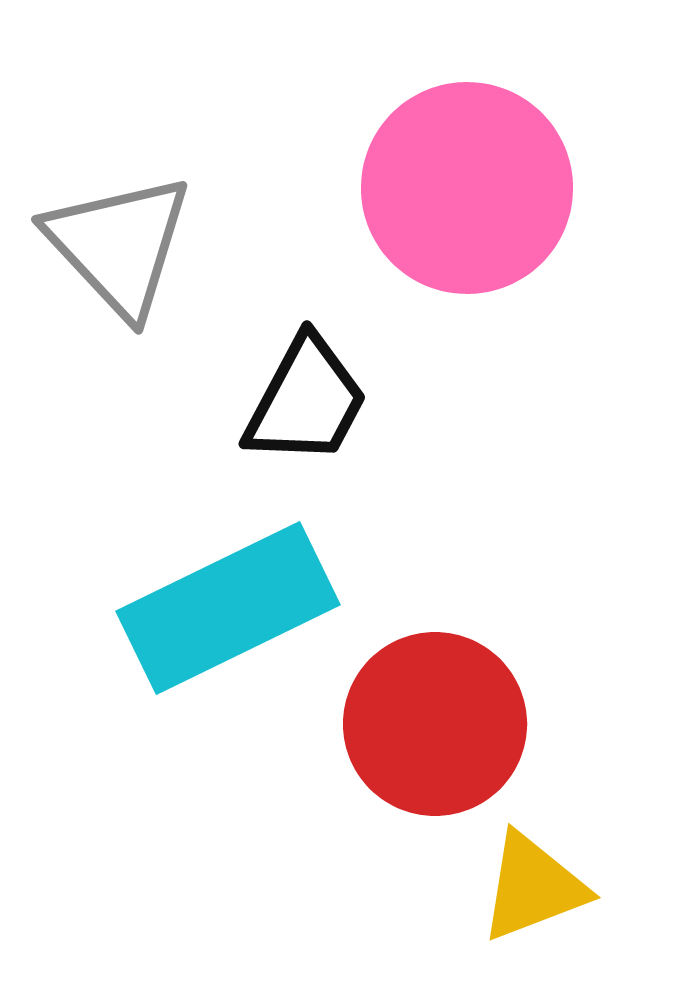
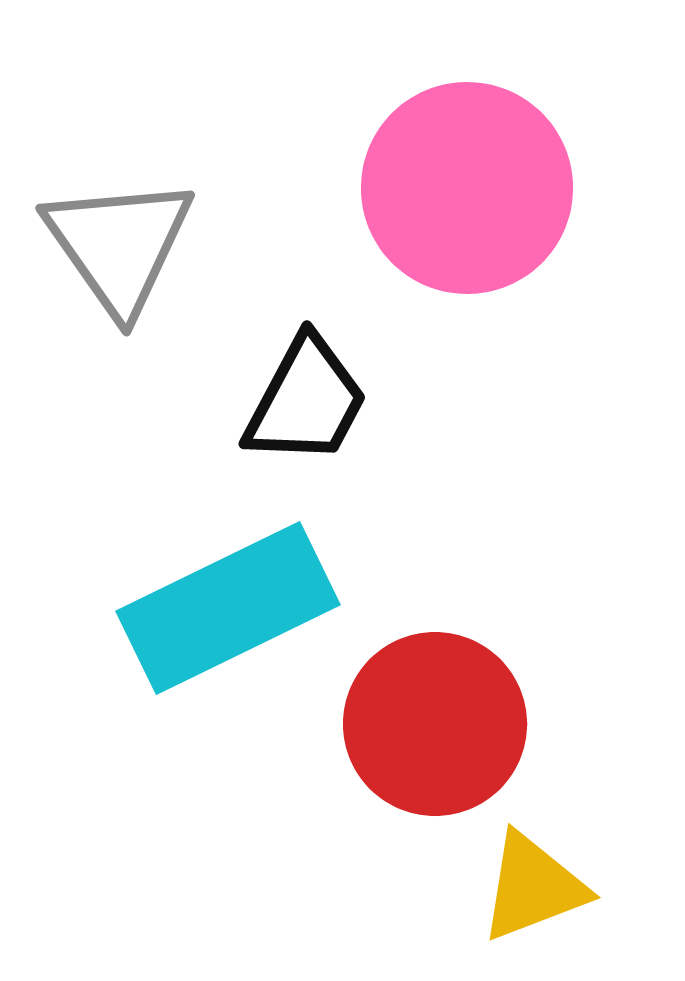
gray triangle: rotated 8 degrees clockwise
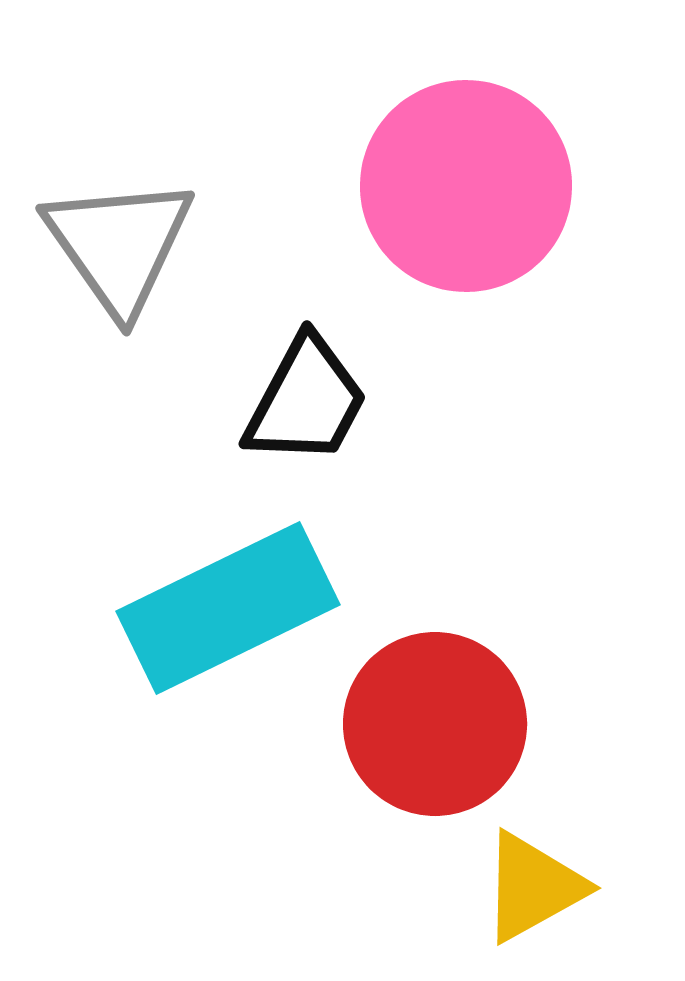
pink circle: moved 1 px left, 2 px up
yellow triangle: rotated 8 degrees counterclockwise
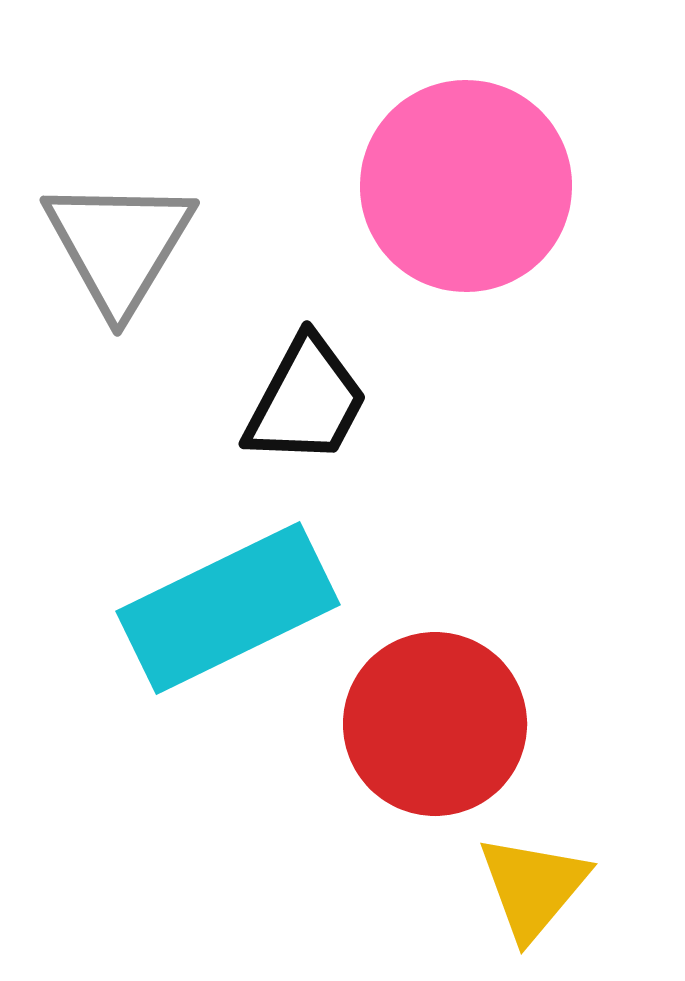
gray triangle: rotated 6 degrees clockwise
yellow triangle: rotated 21 degrees counterclockwise
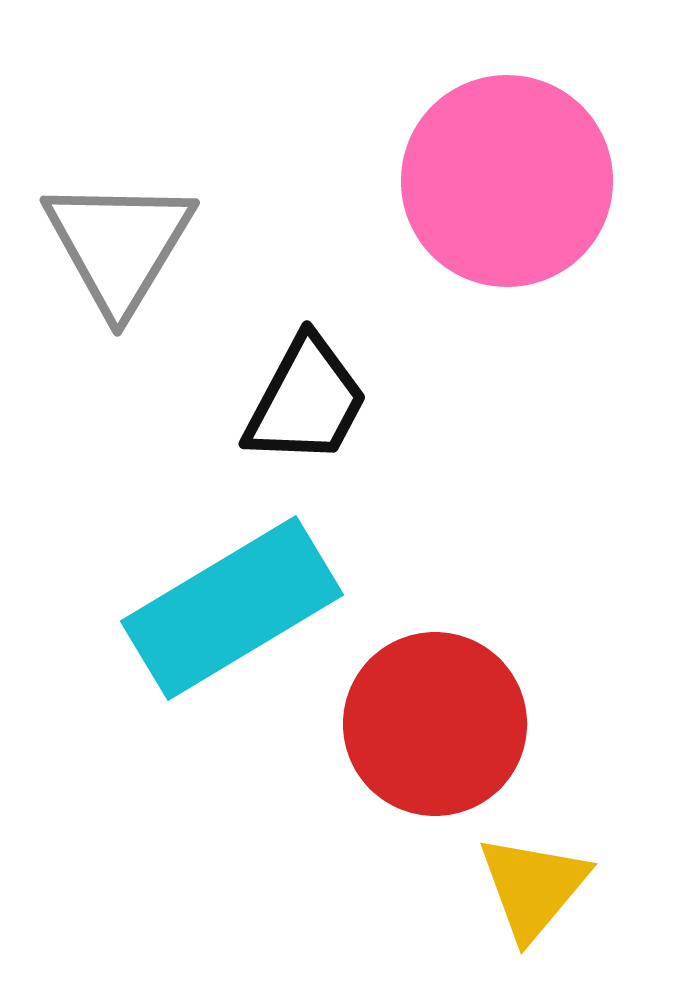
pink circle: moved 41 px right, 5 px up
cyan rectangle: moved 4 px right; rotated 5 degrees counterclockwise
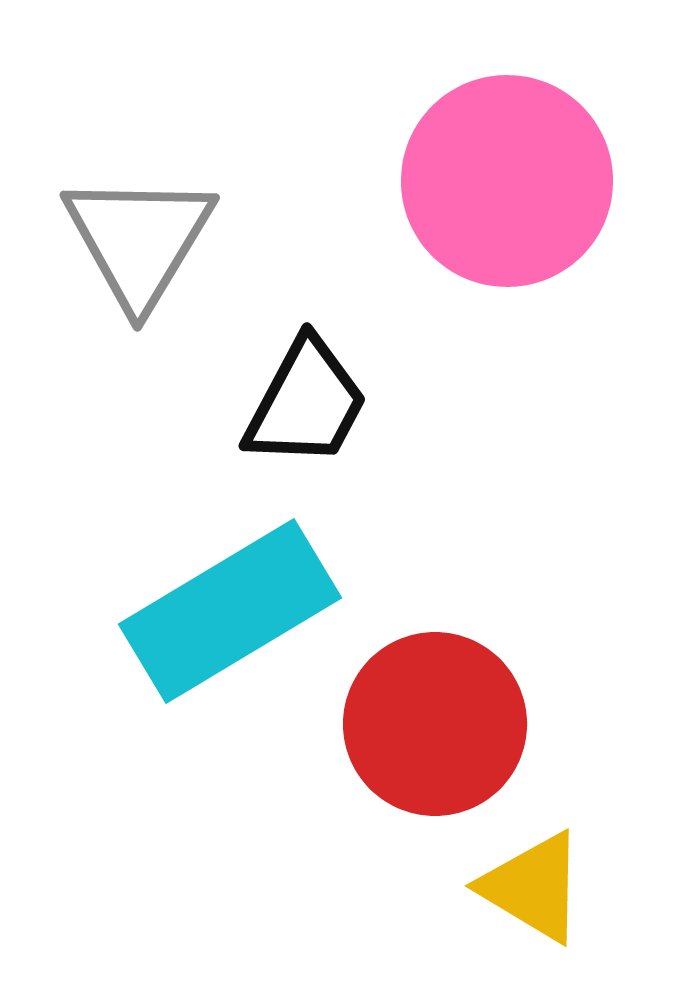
gray triangle: moved 20 px right, 5 px up
black trapezoid: moved 2 px down
cyan rectangle: moved 2 px left, 3 px down
yellow triangle: rotated 39 degrees counterclockwise
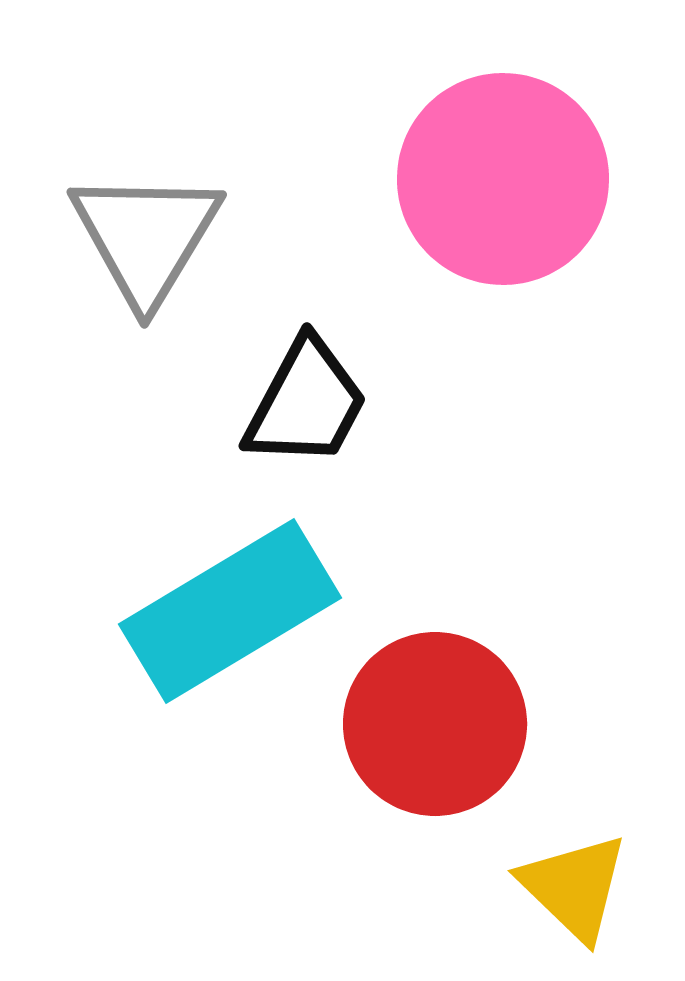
pink circle: moved 4 px left, 2 px up
gray triangle: moved 7 px right, 3 px up
yellow triangle: moved 41 px right; rotated 13 degrees clockwise
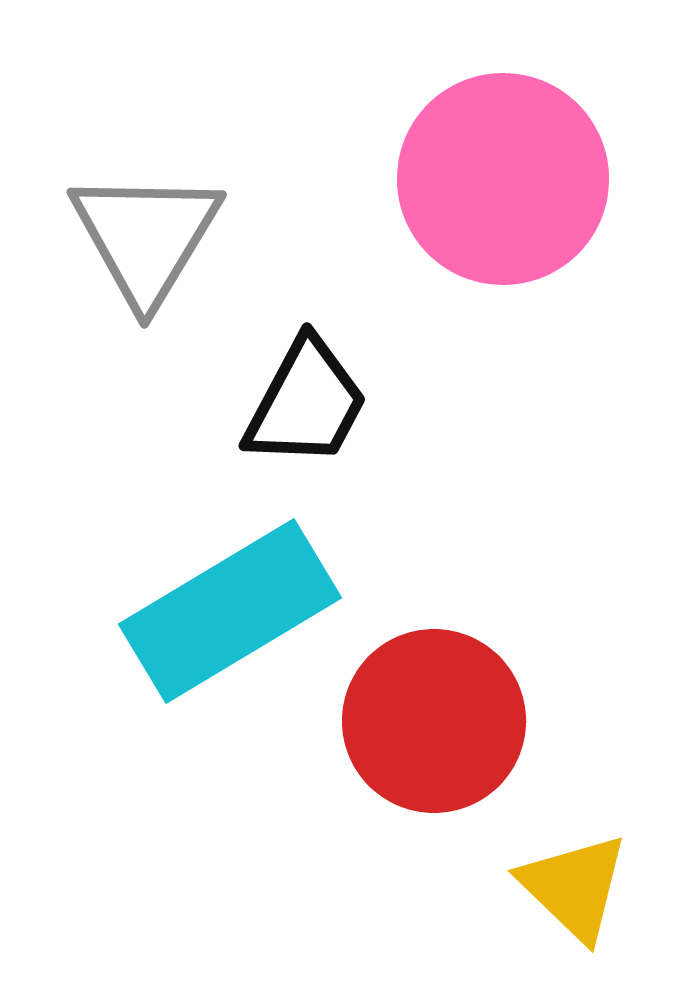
red circle: moved 1 px left, 3 px up
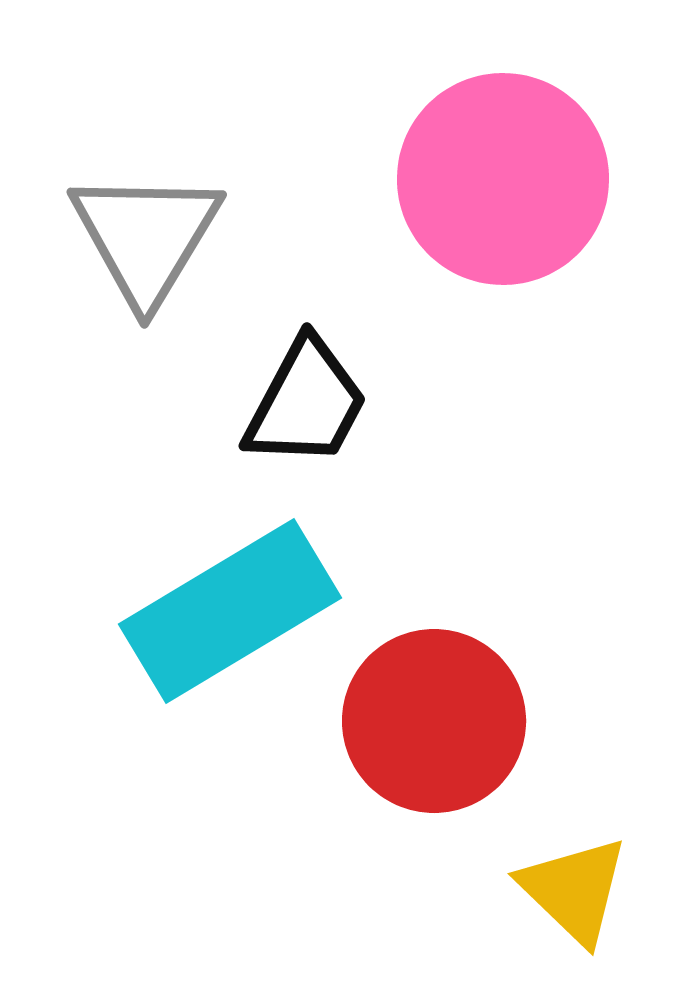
yellow triangle: moved 3 px down
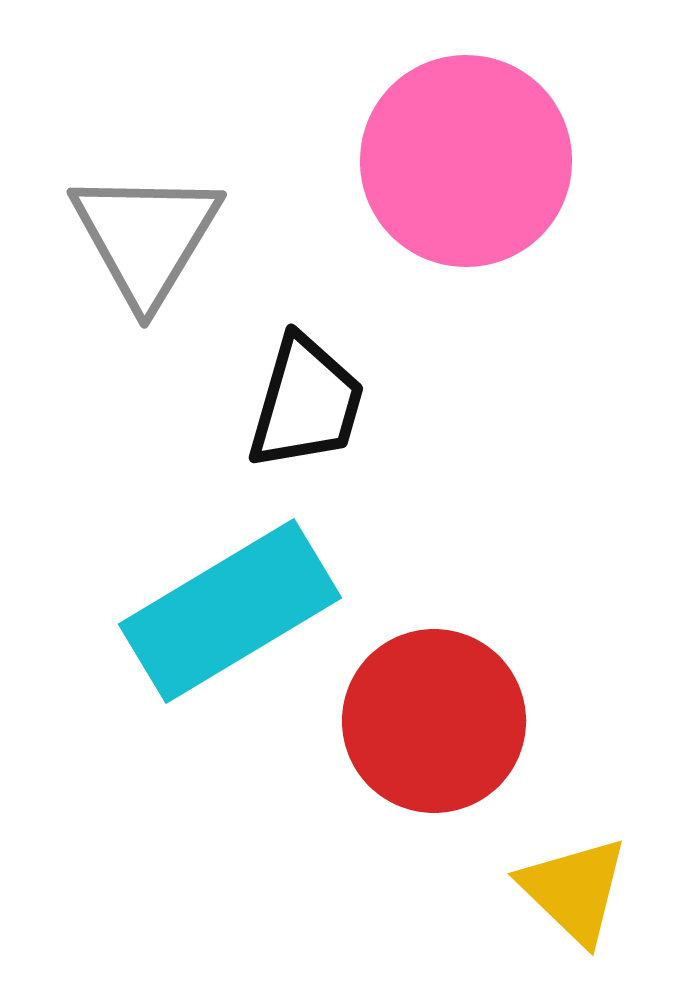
pink circle: moved 37 px left, 18 px up
black trapezoid: rotated 12 degrees counterclockwise
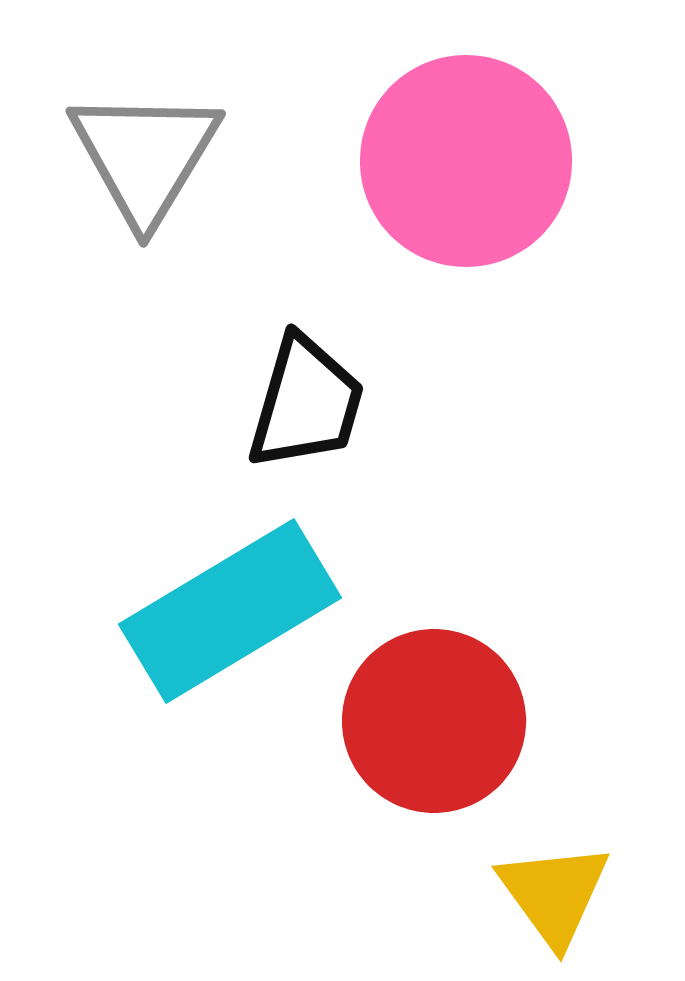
gray triangle: moved 1 px left, 81 px up
yellow triangle: moved 20 px left, 4 px down; rotated 10 degrees clockwise
